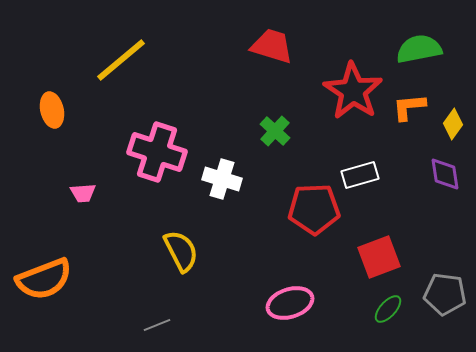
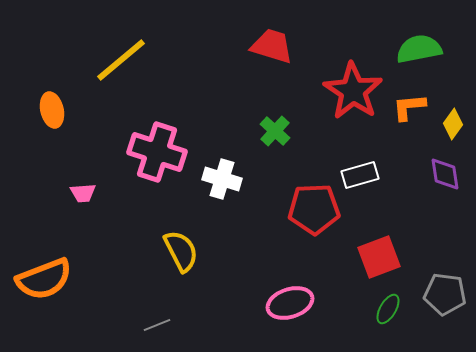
green ellipse: rotated 12 degrees counterclockwise
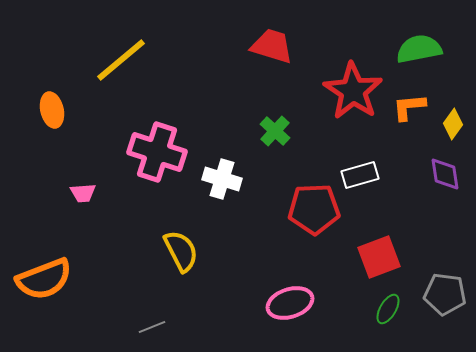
gray line: moved 5 px left, 2 px down
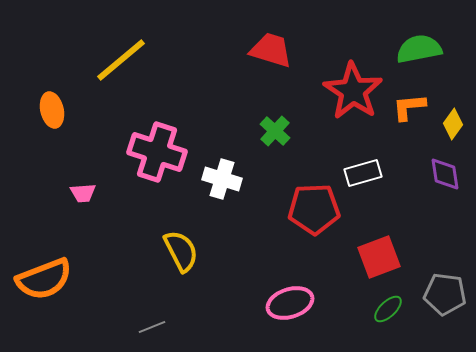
red trapezoid: moved 1 px left, 4 px down
white rectangle: moved 3 px right, 2 px up
green ellipse: rotated 16 degrees clockwise
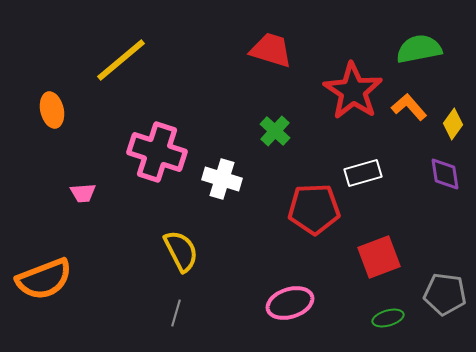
orange L-shape: rotated 54 degrees clockwise
green ellipse: moved 9 px down; rotated 28 degrees clockwise
gray line: moved 24 px right, 14 px up; rotated 52 degrees counterclockwise
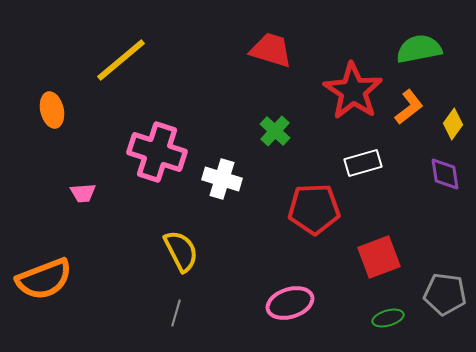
orange L-shape: rotated 93 degrees clockwise
white rectangle: moved 10 px up
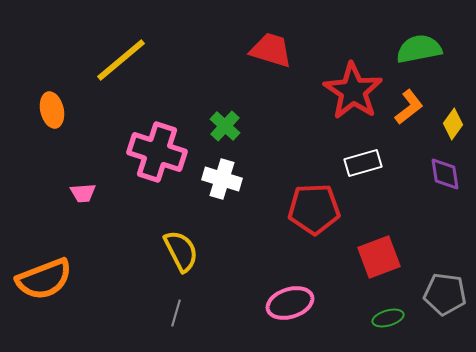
green cross: moved 50 px left, 5 px up
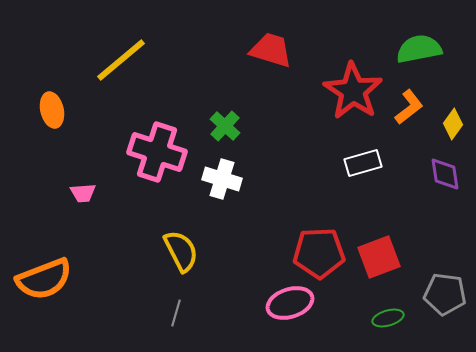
red pentagon: moved 5 px right, 44 px down
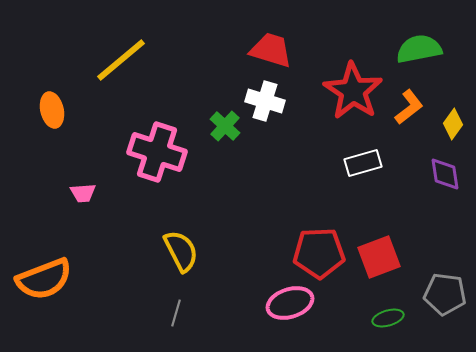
white cross: moved 43 px right, 78 px up
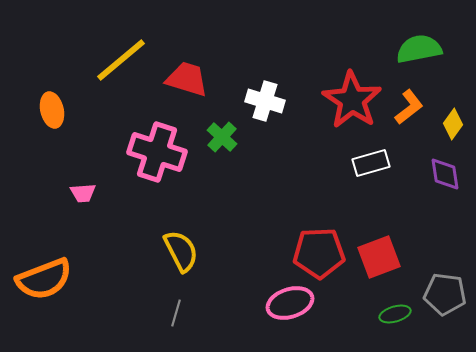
red trapezoid: moved 84 px left, 29 px down
red star: moved 1 px left, 9 px down
green cross: moved 3 px left, 11 px down
white rectangle: moved 8 px right
green ellipse: moved 7 px right, 4 px up
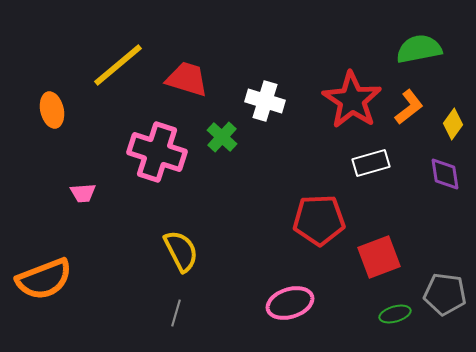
yellow line: moved 3 px left, 5 px down
red pentagon: moved 33 px up
